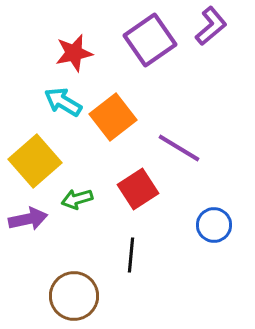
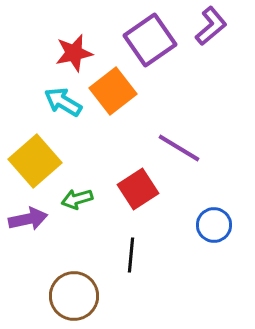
orange square: moved 26 px up
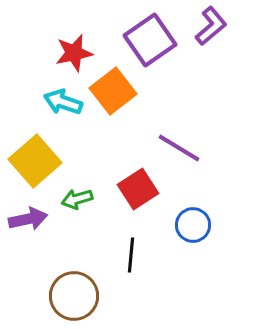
cyan arrow: rotated 12 degrees counterclockwise
blue circle: moved 21 px left
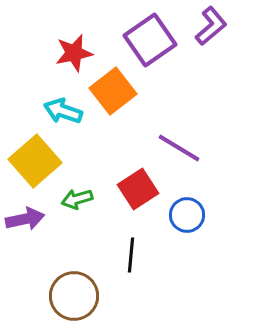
cyan arrow: moved 9 px down
purple arrow: moved 3 px left
blue circle: moved 6 px left, 10 px up
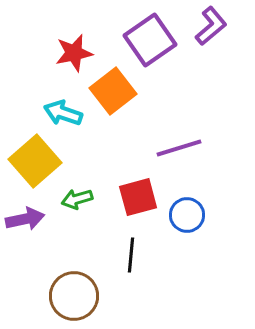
cyan arrow: moved 2 px down
purple line: rotated 48 degrees counterclockwise
red square: moved 8 px down; rotated 18 degrees clockwise
